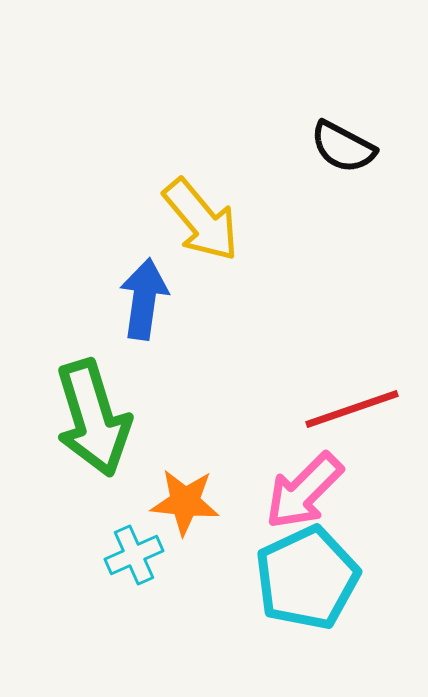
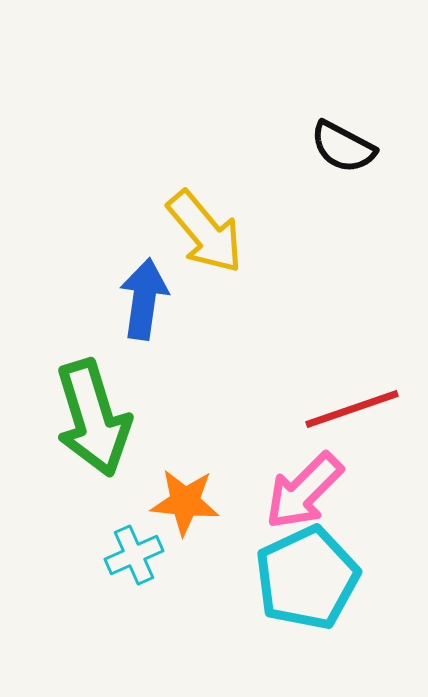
yellow arrow: moved 4 px right, 12 px down
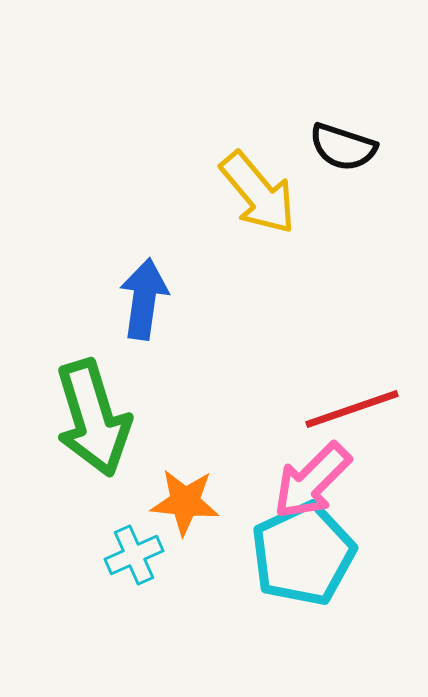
black semicircle: rotated 10 degrees counterclockwise
yellow arrow: moved 53 px right, 39 px up
pink arrow: moved 8 px right, 10 px up
cyan pentagon: moved 4 px left, 24 px up
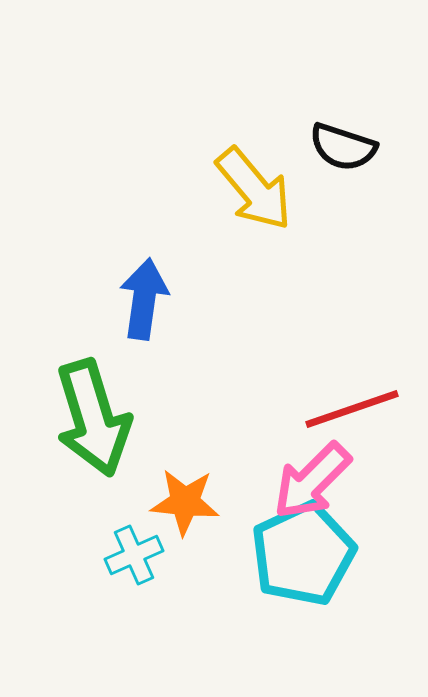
yellow arrow: moved 4 px left, 4 px up
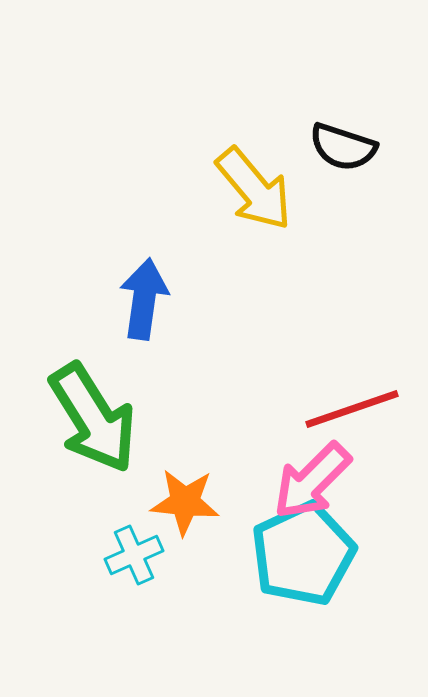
green arrow: rotated 15 degrees counterclockwise
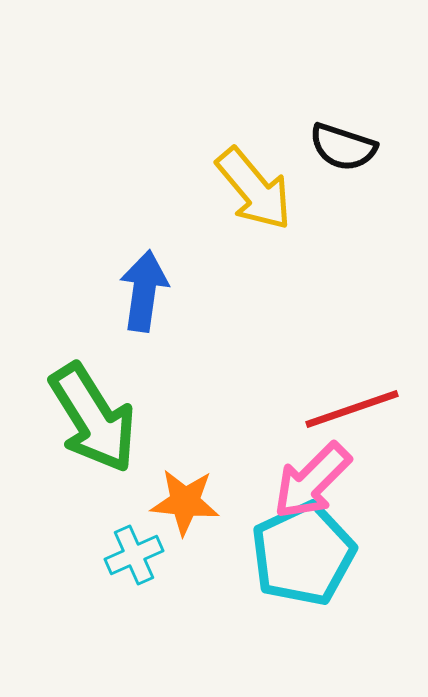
blue arrow: moved 8 px up
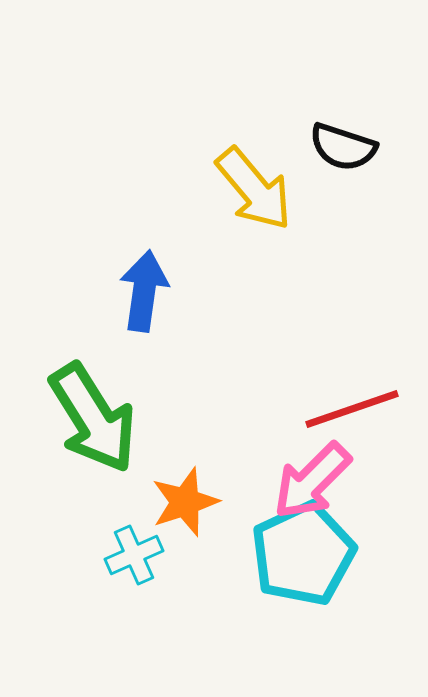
orange star: rotated 24 degrees counterclockwise
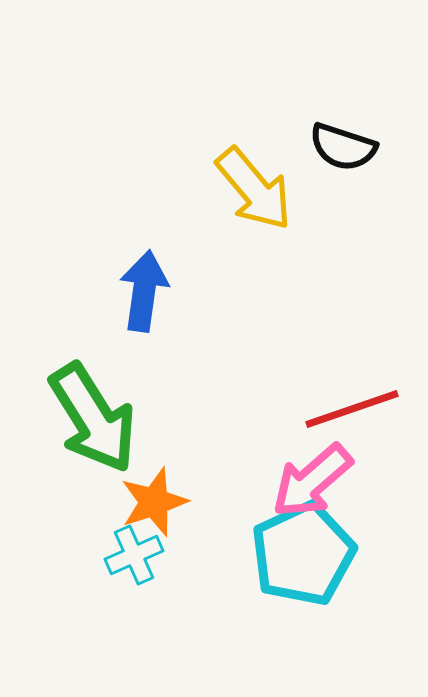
pink arrow: rotated 4 degrees clockwise
orange star: moved 31 px left
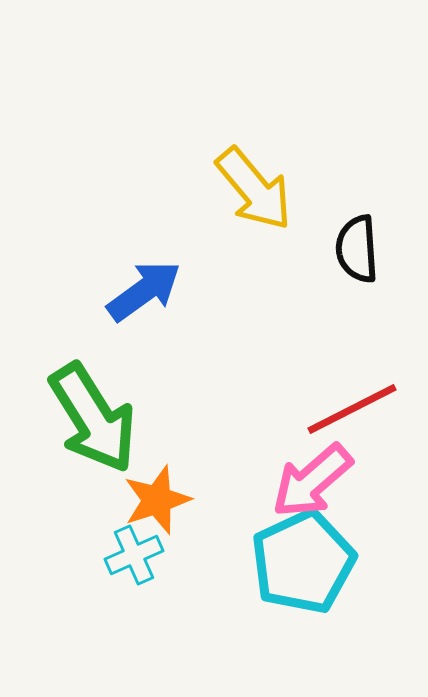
black semicircle: moved 14 px right, 102 px down; rotated 68 degrees clockwise
blue arrow: rotated 46 degrees clockwise
red line: rotated 8 degrees counterclockwise
orange star: moved 3 px right, 2 px up
cyan pentagon: moved 8 px down
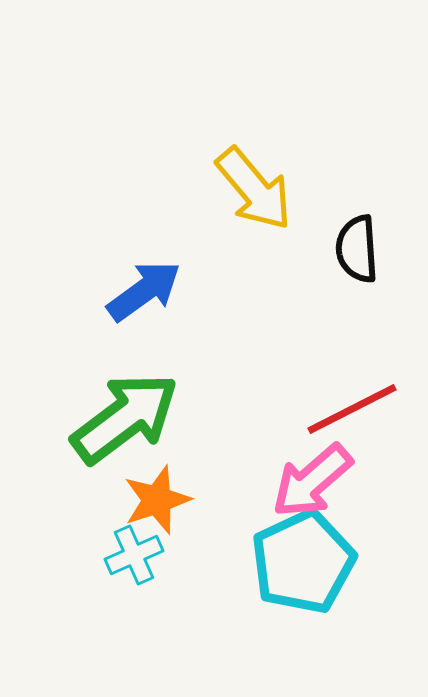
green arrow: moved 32 px right; rotated 95 degrees counterclockwise
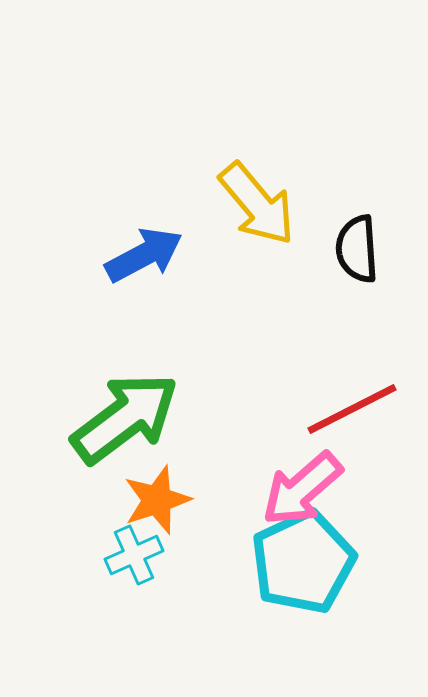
yellow arrow: moved 3 px right, 15 px down
blue arrow: moved 36 px up; rotated 8 degrees clockwise
pink arrow: moved 10 px left, 8 px down
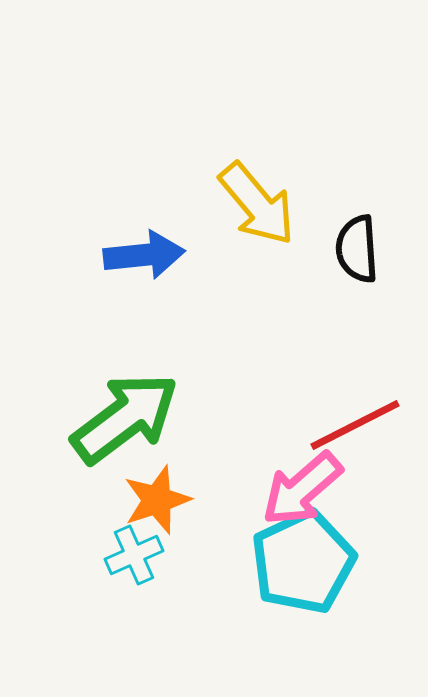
blue arrow: rotated 22 degrees clockwise
red line: moved 3 px right, 16 px down
